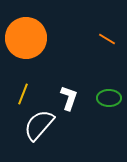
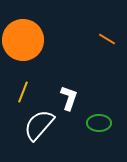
orange circle: moved 3 px left, 2 px down
yellow line: moved 2 px up
green ellipse: moved 10 px left, 25 px down
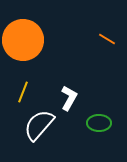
white L-shape: rotated 10 degrees clockwise
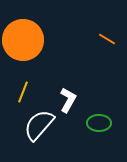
white L-shape: moved 1 px left, 2 px down
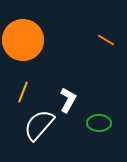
orange line: moved 1 px left, 1 px down
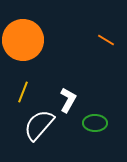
green ellipse: moved 4 px left
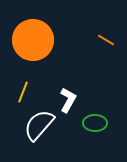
orange circle: moved 10 px right
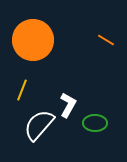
yellow line: moved 1 px left, 2 px up
white L-shape: moved 5 px down
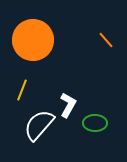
orange line: rotated 18 degrees clockwise
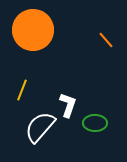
orange circle: moved 10 px up
white L-shape: rotated 10 degrees counterclockwise
white semicircle: moved 1 px right, 2 px down
